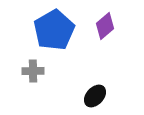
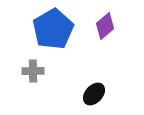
blue pentagon: moved 1 px left, 1 px up
black ellipse: moved 1 px left, 2 px up
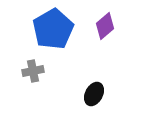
gray cross: rotated 10 degrees counterclockwise
black ellipse: rotated 15 degrees counterclockwise
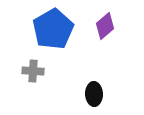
gray cross: rotated 15 degrees clockwise
black ellipse: rotated 30 degrees counterclockwise
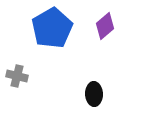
blue pentagon: moved 1 px left, 1 px up
gray cross: moved 16 px left, 5 px down; rotated 10 degrees clockwise
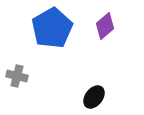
black ellipse: moved 3 px down; rotated 40 degrees clockwise
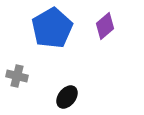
black ellipse: moved 27 px left
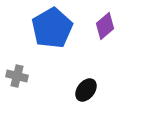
black ellipse: moved 19 px right, 7 px up
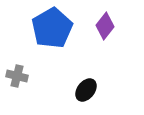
purple diamond: rotated 12 degrees counterclockwise
